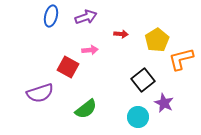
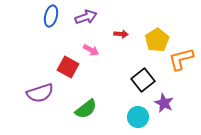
pink arrow: moved 1 px right; rotated 35 degrees clockwise
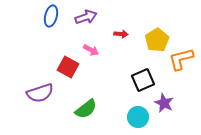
black square: rotated 15 degrees clockwise
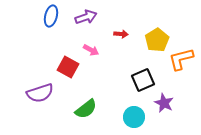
cyan circle: moved 4 px left
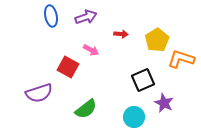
blue ellipse: rotated 25 degrees counterclockwise
orange L-shape: rotated 32 degrees clockwise
purple semicircle: moved 1 px left
